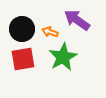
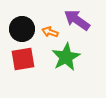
green star: moved 3 px right
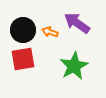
purple arrow: moved 3 px down
black circle: moved 1 px right, 1 px down
green star: moved 8 px right, 9 px down
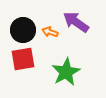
purple arrow: moved 1 px left, 1 px up
green star: moved 8 px left, 6 px down
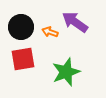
purple arrow: moved 1 px left
black circle: moved 2 px left, 3 px up
green star: rotated 8 degrees clockwise
